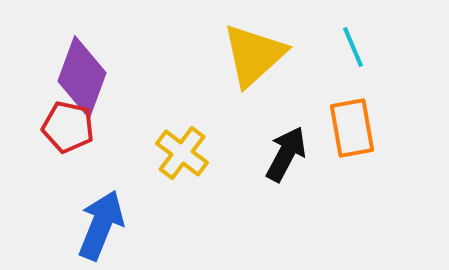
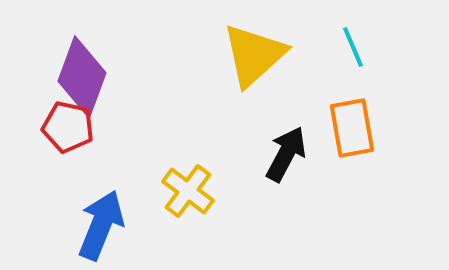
yellow cross: moved 6 px right, 38 px down
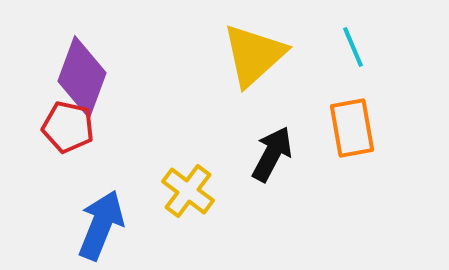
black arrow: moved 14 px left
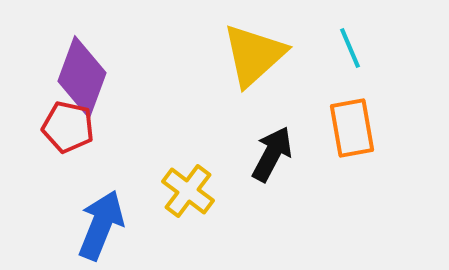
cyan line: moved 3 px left, 1 px down
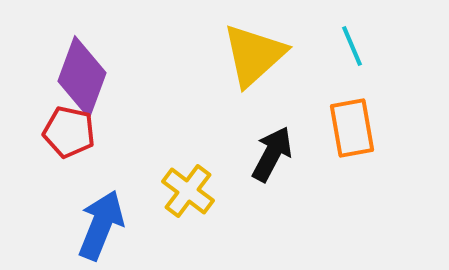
cyan line: moved 2 px right, 2 px up
red pentagon: moved 1 px right, 5 px down
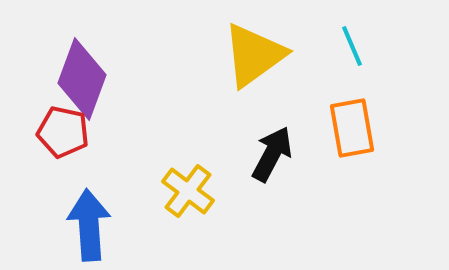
yellow triangle: rotated 6 degrees clockwise
purple diamond: moved 2 px down
red pentagon: moved 6 px left
blue arrow: moved 12 px left; rotated 26 degrees counterclockwise
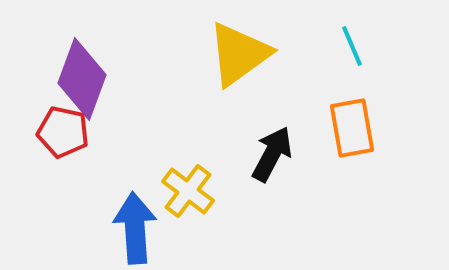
yellow triangle: moved 15 px left, 1 px up
blue arrow: moved 46 px right, 3 px down
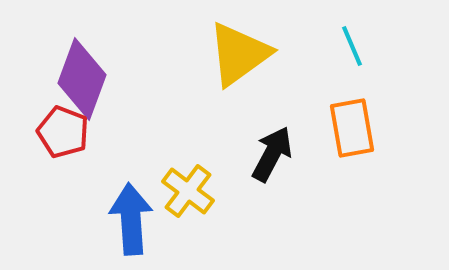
red pentagon: rotated 9 degrees clockwise
blue arrow: moved 4 px left, 9 px up
